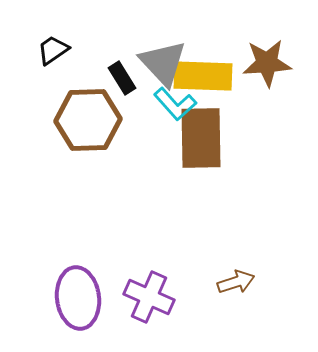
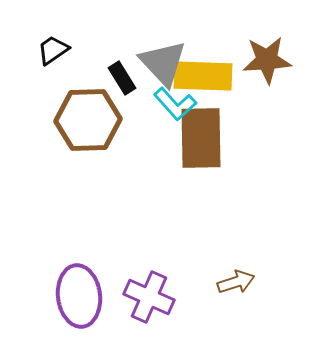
brown star: moved 3 px up
purple ellipse: moved 1 px right, 2 px up
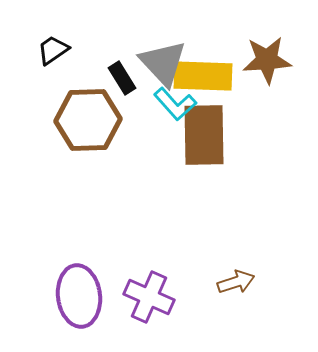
brown rectangle: moved 3 px right, 3 px up
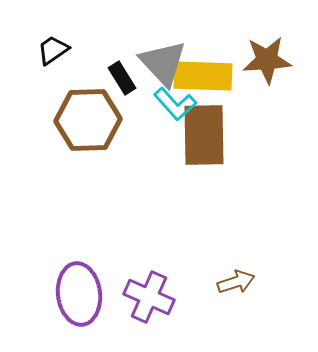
purple ellipse: moved 2 px up
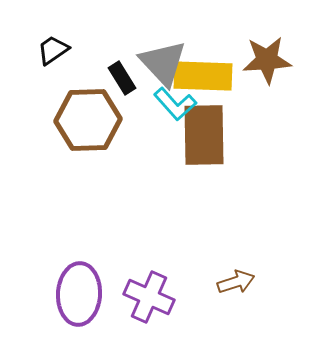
purple ellipse: rotated 10 degrees clockwise
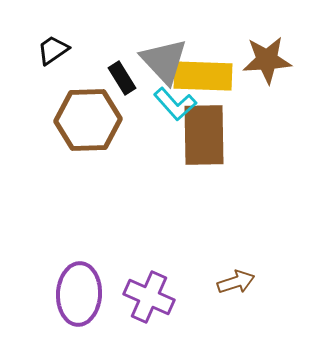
gray triangle: moved 1 px right, 2 px up
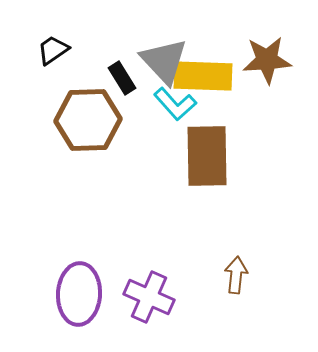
brown rectangle: moved 3 px right, 21 px down
brown arrow: moved 7 px up; rotated 66 degrees counterclockwise
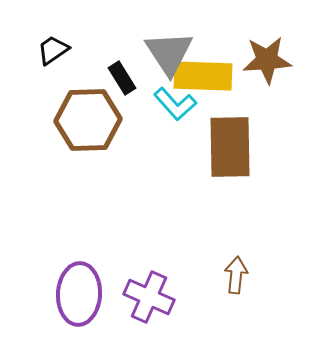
gray triangle: moved 5 px right, 8 px up; rotated 10 degrees clockwise
brown rectangle: moved 23 px right, 9 px up
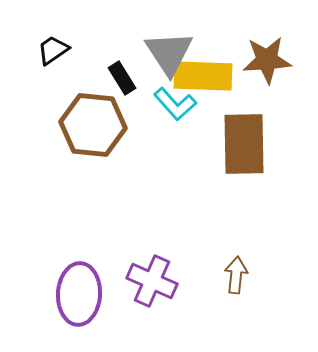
brown hexagon: moved 5 px right, 5 px down; rotated 8 degrees clockwise
brown rectangle: moved 14 px right, 3 px up
purple cross: moved 3 px right, 16 px up
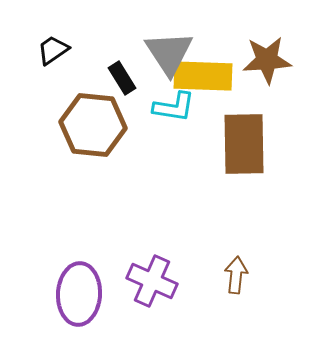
cyan L-shape: moved 1 px left, 3 px down; rotated 39 degrees counterclockwise
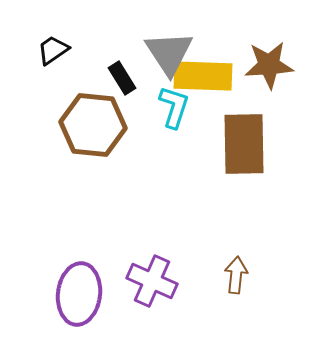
brown star: moved 2 px right, 5 px down
cyan L-shape: rotated 81 degrees counterclockwise
purple ellipse: rotated 4 degrees clockwise
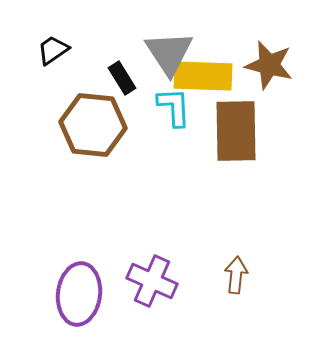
brown star: rotated 18 degrees clockwise
cyan L-shape: rotated 21 degrees counterclockwise
brown rectangle: moved 8 px left, 13 px up
